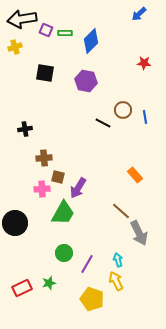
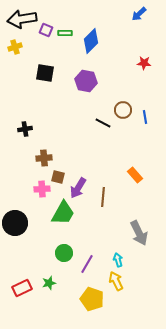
brown line: moved 18 px left, 14 px up; rotated 54 degrees clockwise
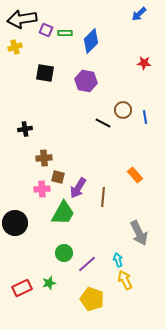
purple line: rotated 18 degrees clockwise
yellow arrow: moved 9 px right, 1 px up
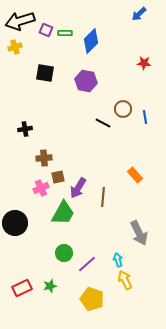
black arrow: moved 2 px left, 2 px down; rotated 8 degrees counterclockwise
brown circle: moved 1 px up
brown square: rotated 24 degrees counterclockwise
pink cross: moved 1 px left, 1 px up; rotated 21 degrees counterclockwise
green star: moved 1 px right, 3 px down
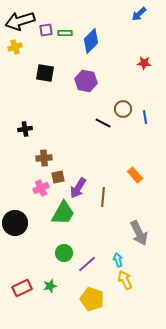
purple square: rotated 32 degrees counterclockwise
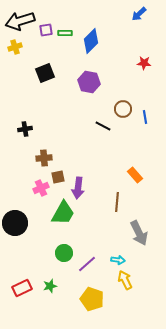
black square: rotated 30 degrees counterclockwise
purple hexagon: moved 3 px right, 1 px down
black line: moved 3 px down
purple arrow: rotated 25 degrees counterclockwise
brown line: moved 14 px right, 5 px down
cyan arrow: rotated 112 degrees clockwise
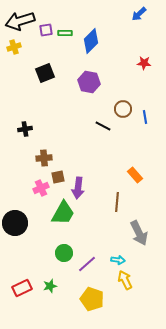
yellow cross: moved 1 px left
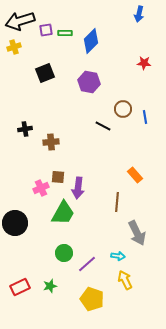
blue arrow: rotated 35 degrees counterclockwise
brown cross: moved 7 px right, 16 px up
brown square: rotated 16 degrees clockwise
gray arrow: moved 2 px left
cyan arrow: moved 4 px up
red rectangle: moved 2 px left, 1 px up
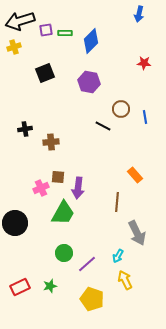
brown circle: moved 2 px left
cyan arrow: rotated 112 degrees clockwise
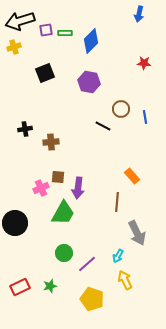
orange rectangle: moved 3 px left, 1 px down
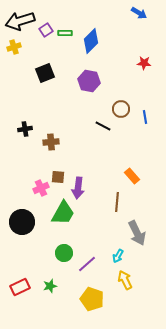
blue arrow: moved 1 px up; rotated 70 degrees counterclockwise
purple square: rotated 24 degrees counterclockwise
purple hexagon: moved 1 px up
black circle: moved 7 px right, 1 px up
